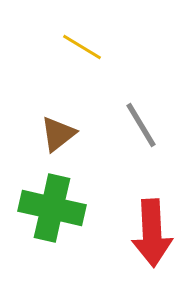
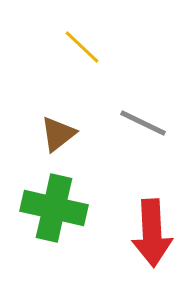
yellow line: rotated 12 degrees clockwise
gray line: moved 2 px right, 2 px up; rotated 33 degrees counterclockwise
green cross: moved 2 px right
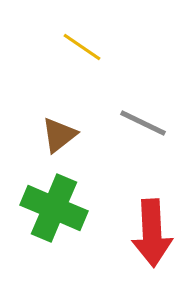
yellow line: rotated 9 degrees counterclockwise
brown triangle: moved 1 px right, 1 px down
green cross: rotated 10 degrees clockwise
